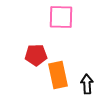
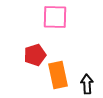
pink square: moved 6 px left
red pentagon: moved 1 px left; rotated 15 degrees counterclockwise
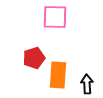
red pentagon: moved 1 px left, 3 px down
orange rectangle: rotated 16 degrees clockwise
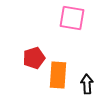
pink square: moved 17 px right, 1 px down; rotated 8 degrees clockwise
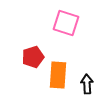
pink square: moved 6 px left, 5 px down; rotated 8 degrees clockwise
red pentagon: moved 1 px left, 1 px up
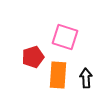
pink square: moved 1 px left, 14 px down
black arrow: moved 1 px left, 6 px up
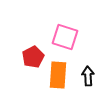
red pentagon: rotated 10 degrees counterclockwise
black arrow: moved 2 px right, 2 px up
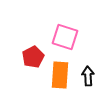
orange rectangle: moved 2 px right
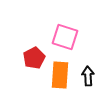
red pentagon: moved 1 px right, 1 px down
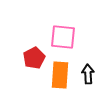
pink square: moved 2 px left; rotated 12 degrees counterclockwise
black arrow: moved 2 px up
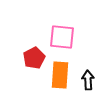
pink square: moved 1 px left
black arrow: moved 6 px down
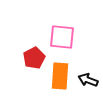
orange rectangle: moved 1 px down
black arrow: rotated 66 degrees counterclockwise
